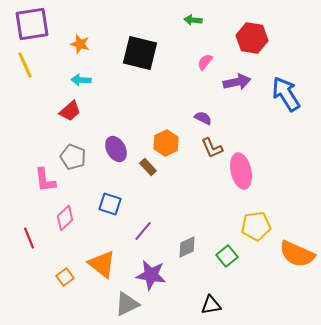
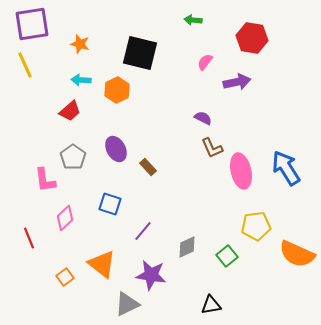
blue arrow: moved 74 px down
orange hexagon: moved 49 px left, 53 px up
gray pentagon: rotated 15 degrees clockwise
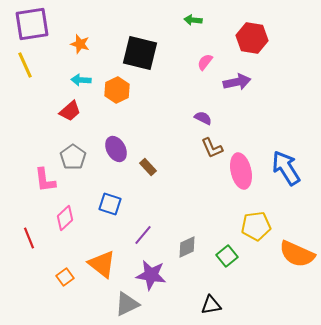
purple line: moved 4 px down
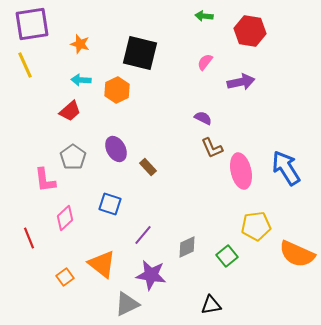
green arrow: moved 11 px right, 4 px up
red hexagon: moved 2 px left, 7 px up
purple arrow: moved 4 px right
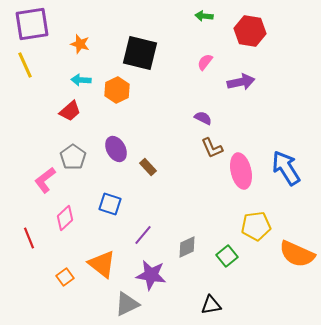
pink L-shape: rotated 60 degrees clockwise
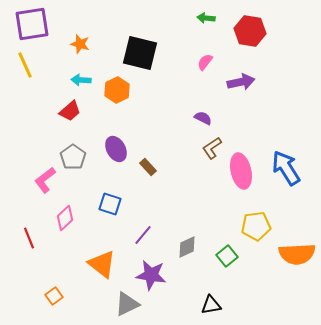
green arrow: moved 2 px right, 2 px down
brown L-shape: rotated 80 degrees clockwise
orange semicircle: rotated 27 degrees counterclockwise
orange square: moved 11 px left, 19 px down
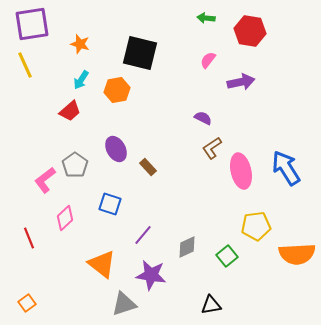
pink semicircle: moved 3 px right, 2 px up
cyan arrow: rotated 60 degrees counterclockwise
orange hexagon: rotated 15 degrees clockwise
gray pentagon: moved 2 px right, 8 px down
orange square: moved 27 px left, 7 px down
gray triangle: moved 3 px left; rotated 8 degrees clockwise
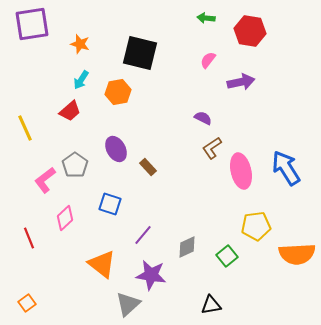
yellow line: moved 63 px down
orange hexagon: moved 1 px right, 2 px down
gray triangle: moved 4 px right; rotated 24 degrees counterclockwise
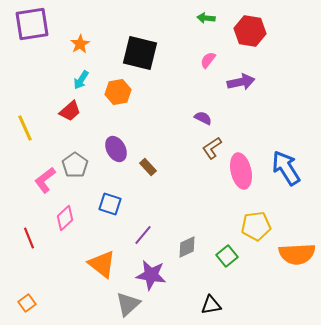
orange star: rotated 24 degrees clockwise
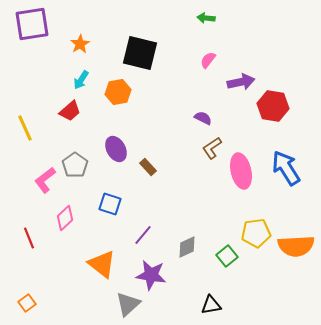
red hexagon: moved 23 px right, 75 px down
yellow pentagon: moved 7 px down
orange semicircle: moved 1 px left, 8 px up
